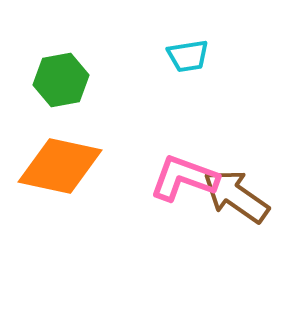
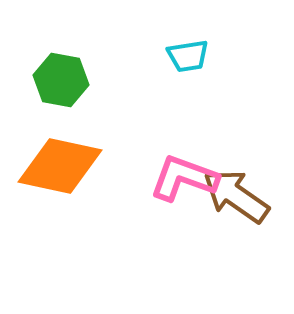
green hexagon: rotated 20 degrees clockwise
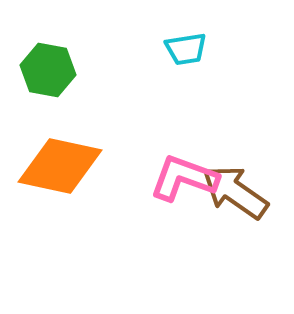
cyan trapezoid: moved 2 px left, 7 px up
green hexagon: moved 13 px left, 10 px up
brown arrow: moved 1 px left, 4 px up
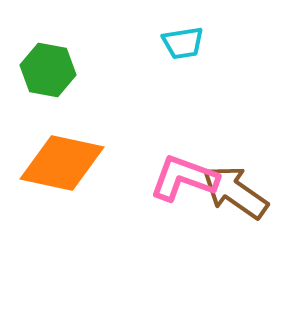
cyan trapezoid: moved 3 px left, 6 px up
orange diamond: moved 2 px right, 3 px up
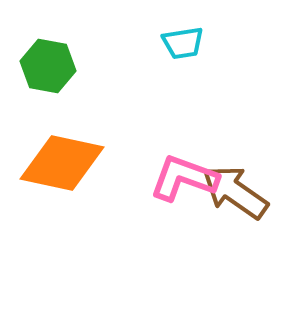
green hexagon: moved 4 px up
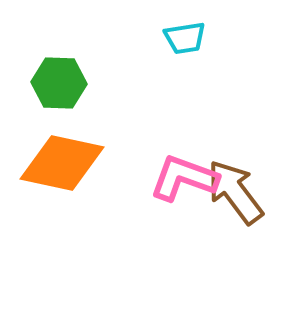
cyan trapezoid: moved 2 px right, 5 px up
green hexagon: moved 11 px right, 17 px down; rotated 8 degrees counterclockwise
brown arrow: rotated 18 degrees clockwise
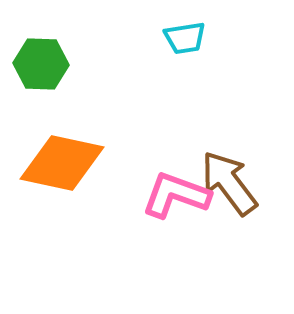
green hexagon: moved 18 px left, 19 px up
pink L-shape: moved 8 px left, 17 px down
brown arrow: moved 6 px left, 9 px up
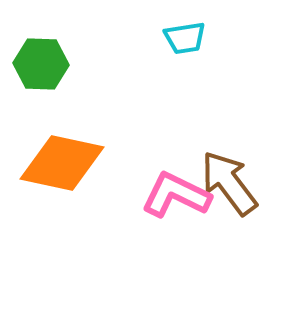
pink L-shape: rotated 6 degrees clockwise
